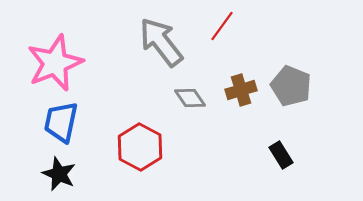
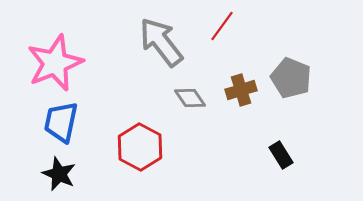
gray pentagon: moved 8 px up
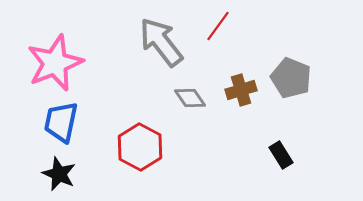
red line: moved 4 px left
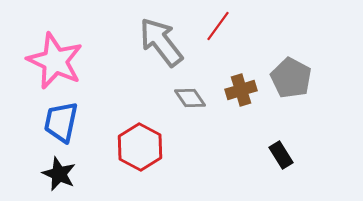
pink star: moved 2 px up; rotated 26 degrees counterclockwise
gray pentagon: rotated 6 degrees clockwise
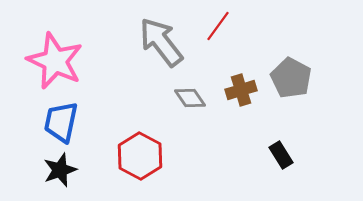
red hexagon: moved 9 px down
black star: moved 1 px right, 4 px up; rotated 28 degrees clockwise
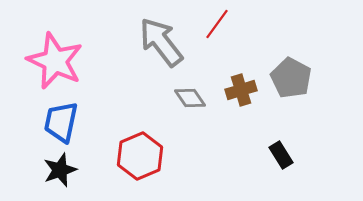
red line: moved 1 px left, 2 px up
red hexagon: rotated 9 degrees clockwise
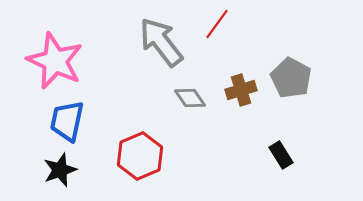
blue trapezoid: moved 6 px right, 1 px up
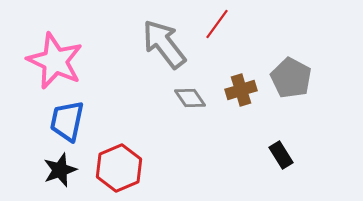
gray arrow: moved 3 px right, 2 px down
red hexagon: moved 21 px left, 12 px down
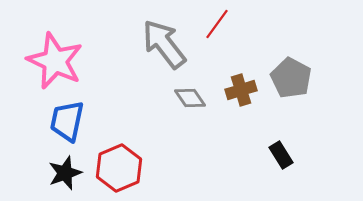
black star: moved 5 px right, 3 px down
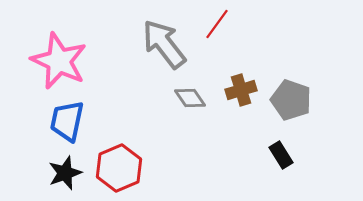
pink star: moved 4 px right
gray pentagon: moved 22 px down; rotated 9 degrees counterclockwise
